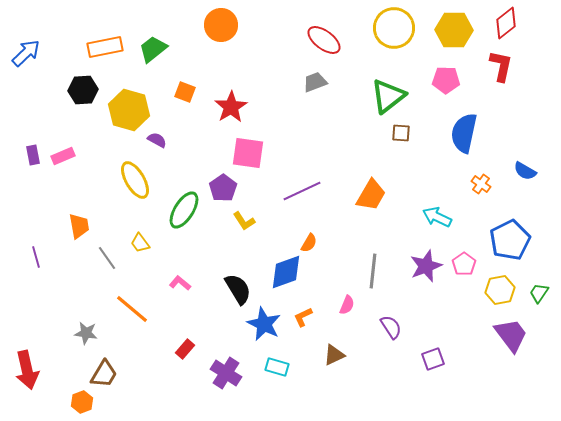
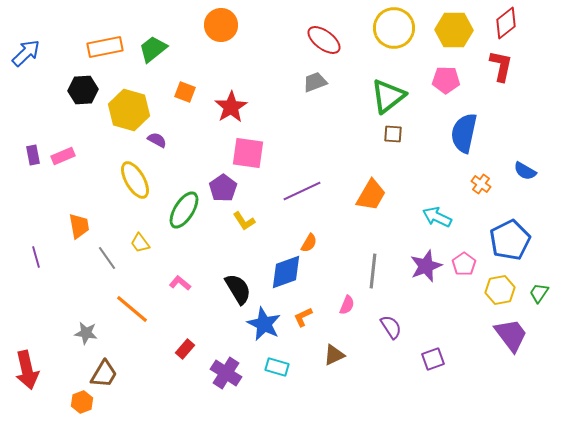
brown square at (401, 133): moved 8 px left, 1 px down
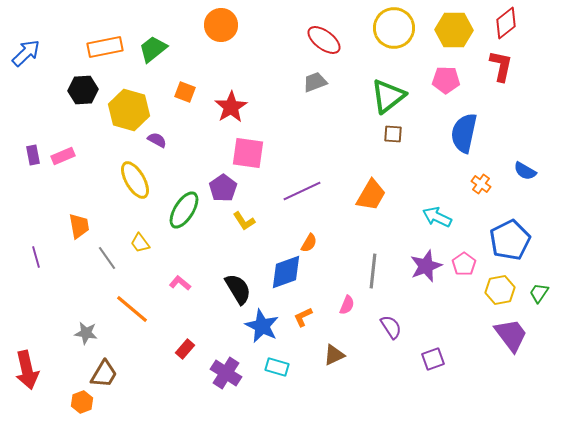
blue star at (264, 324): moved 2 px left, 2 px down
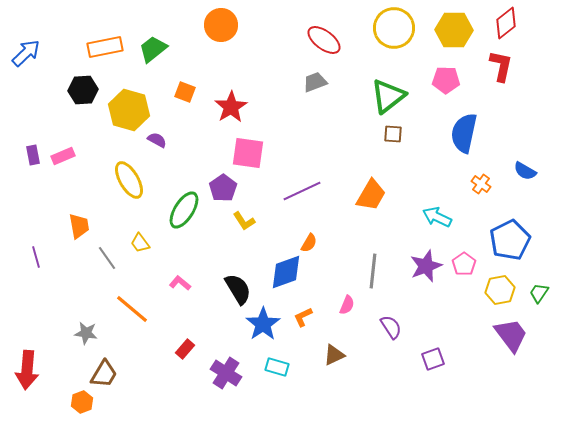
yellow ellipse at (135, 180): moved 6 px left
blue star at (262, 326): moved 1 px right, 2 px up; rotated 12 degrees clockwise
red arrow at (27, 370): rotated 18 degrees clockwise
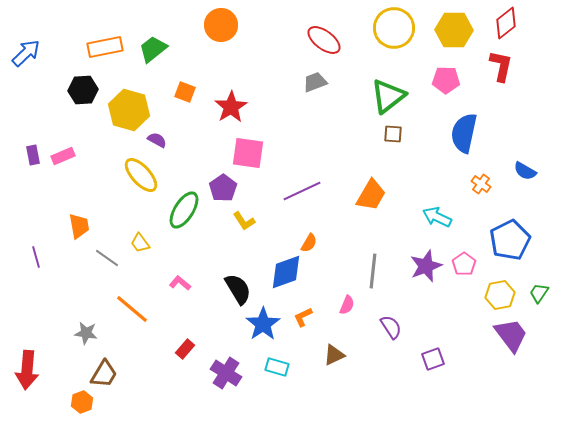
yellow ellipse at (129, 180): moved 12 px right, 5 px up; rotated 12 degrees counterclockwise
gray line at (107, 258): rotated 20 degrees counterclockwise
yellow hexagon at (500, 290): moved 5 px down
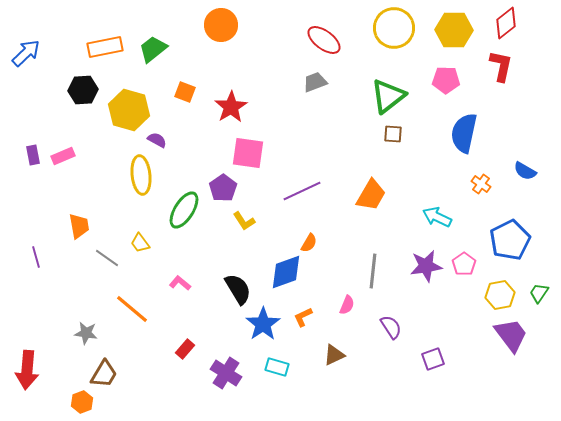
yellow ellipse at (141, 175): rotated 36 degrees clockwise
purple star at (426, 266): rotated 12 degrees clockwise
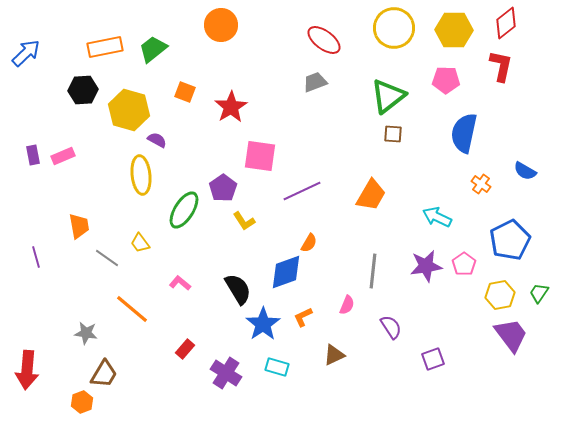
pink square at (248, 153): moved 12 px right, 3 px down
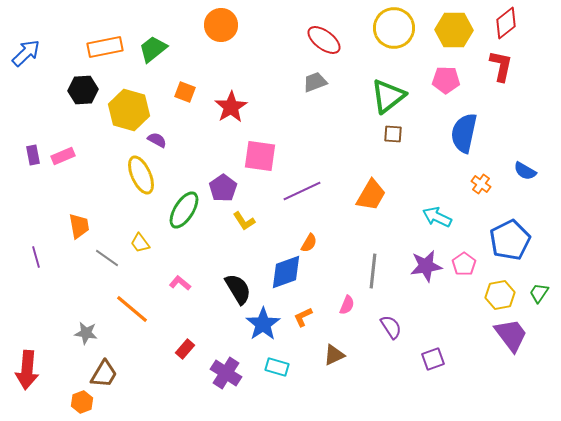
yellow ellipse at (141, 175): rotated 18 degrees counterclockwise
